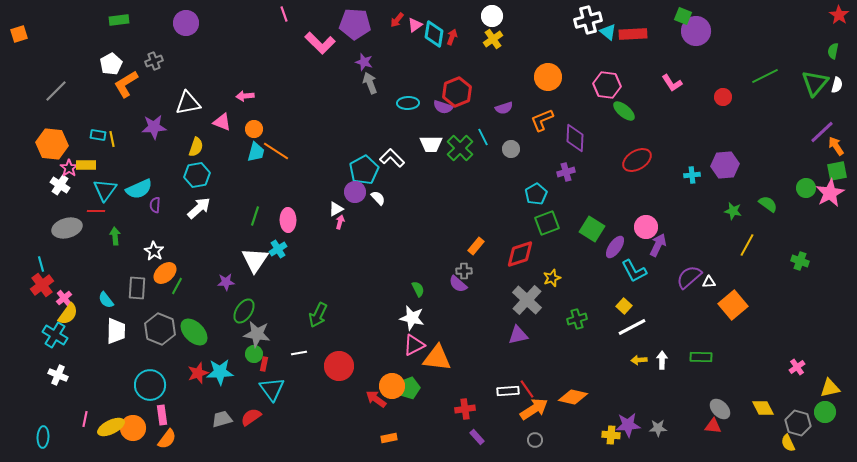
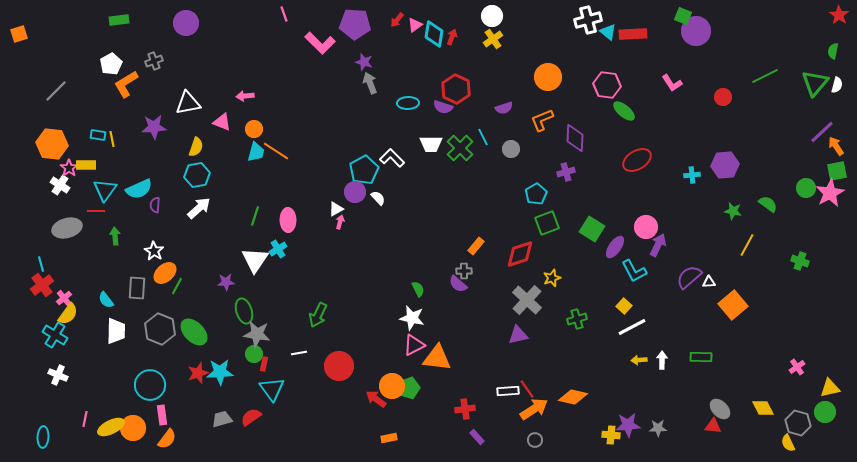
red hexagon at (457, 92): moved 1 px left, 3 px up; rotated 12 degrees counterclockwise
green ellipse at (244, 311): rotated 50 degrees counterclockwise
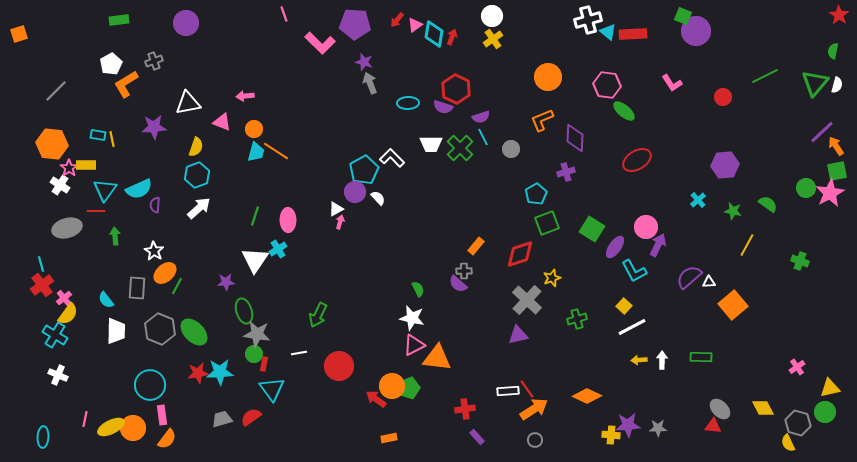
purple semicircle at (504, 108): moved 23 px left, 9 px down
cyan hexagon at (197, 175): rotated 10 degrees counterclockwise
cyan cross at (692, 175): moved 6 px right, 25 px down; rotated 35 degrees counterclockwise
red star at (198, 373): rotated 10 degrees clockwise
orange diamond at (573, 397): moved 14 px right, 1 px up; rotated 12 degrees clockwise
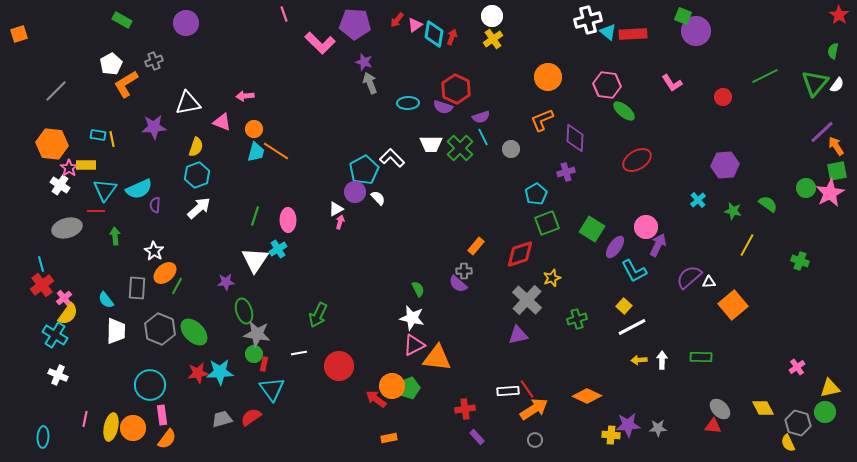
green rectangle at (119, 20): moved 3 px right; rotated 36 degrees clockwise
white semicircle at (837, 85): rotated 21 degrees clockwise
yellow ellipse at (111, 427): rotated 52 degrees counterclockwise
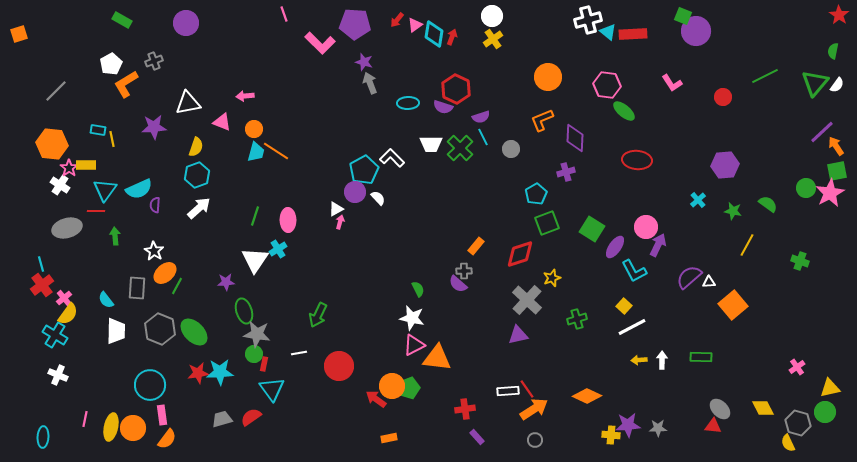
cyan rectangle at (98, 135): moved 5 px up
red ellipse at (637, 160): rotated 36 degrees clockwise
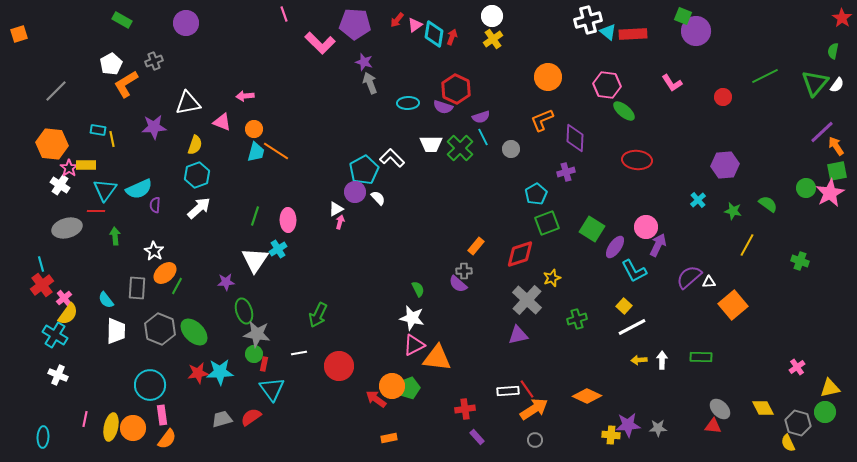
red star at (839, 15): moved 3 px right, 3 px down
yellow semicircle at (196, 147): moved 1 px left, 2 px up
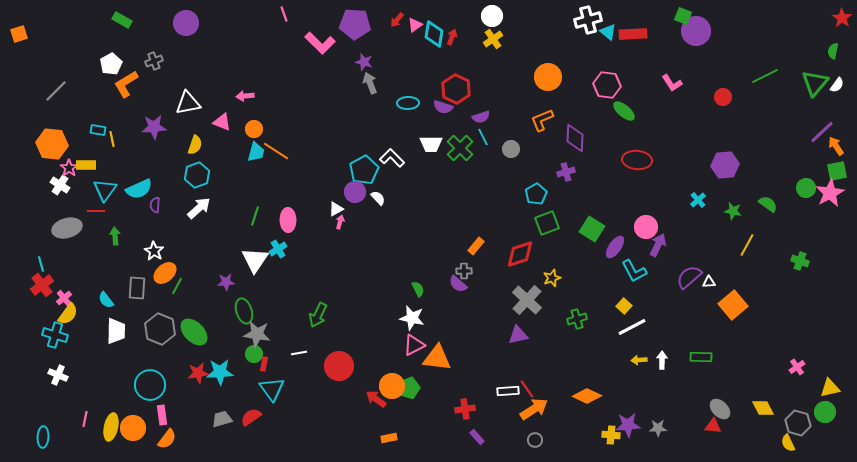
cyan cross at (55, 335): rotated 15 degrees counterclockwise
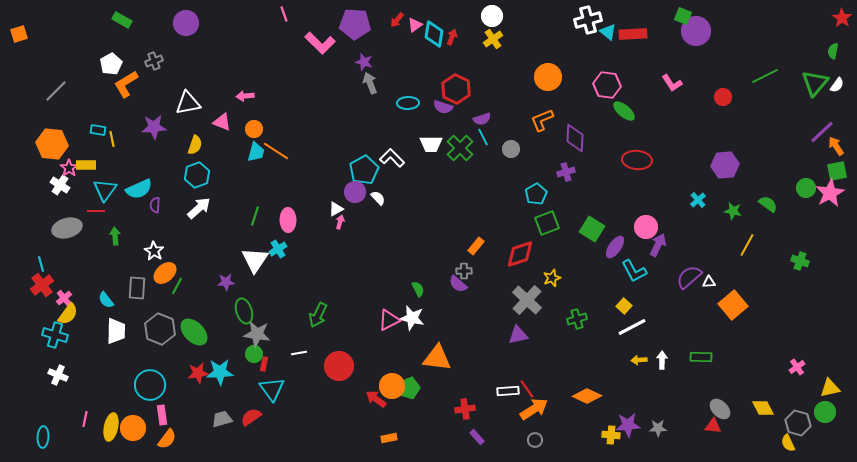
purple semicircle at (481, 117): moved 1 px right, 2 px down
pink triangle at (414, 345): moved 25 px left, 25 px up
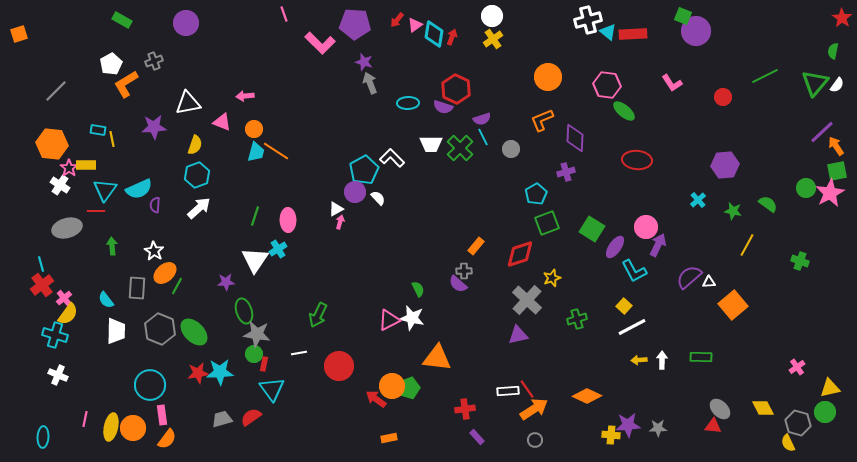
green arrow at (115, 236): moved 3 px left, 10 px down
